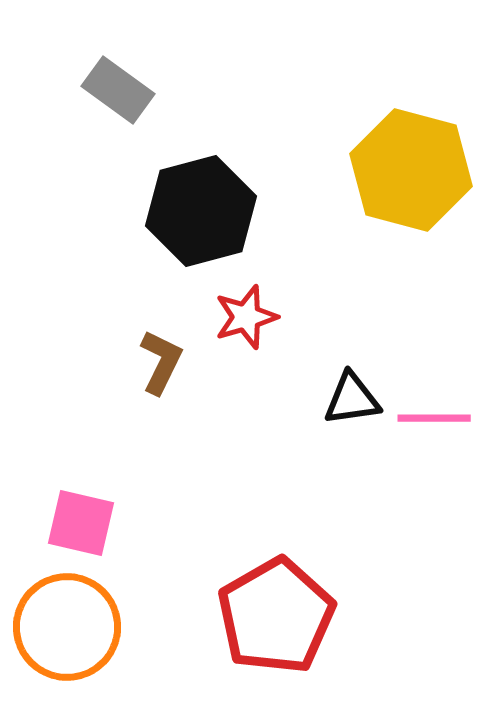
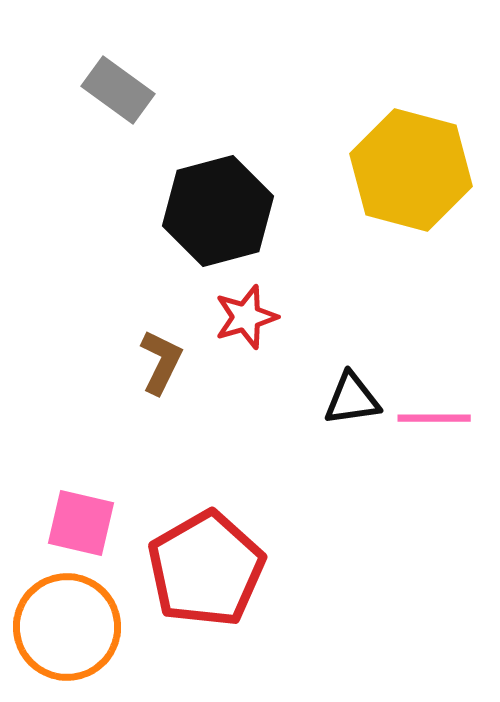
black hexagon: moved 17 px right
red pentagon: moved 70 px left, 47 px up
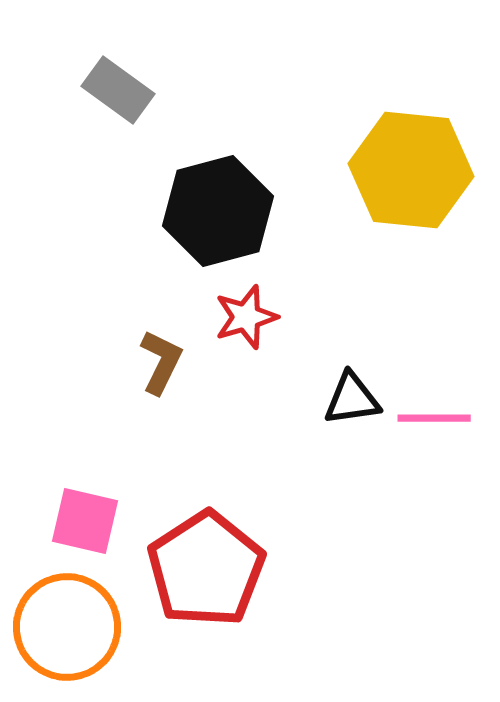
yellow hexagon: rotated 9 degrees counterclockwise
pink square: moved 4 px right, 2 px up
red pentagon: rotated 3 degrees counterclockwise
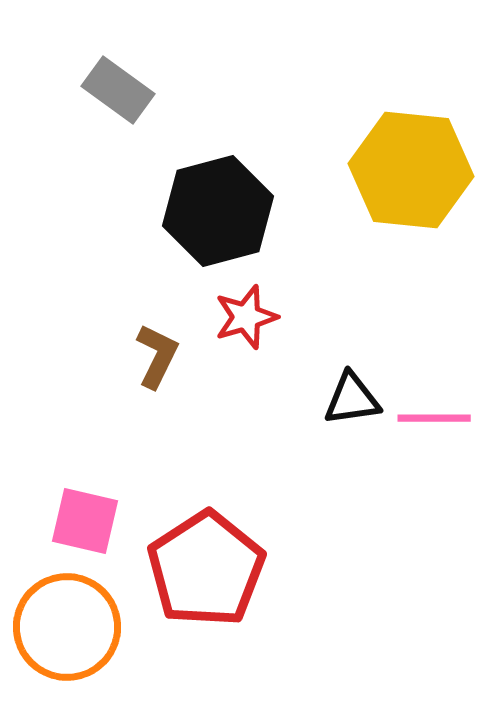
brown L-shape: moved 4 px left, 6 px up
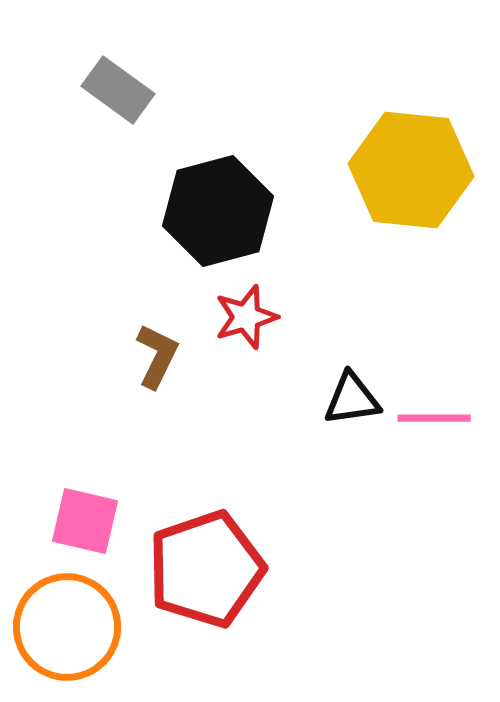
red pentagon: rotated 14 degrees clockwise
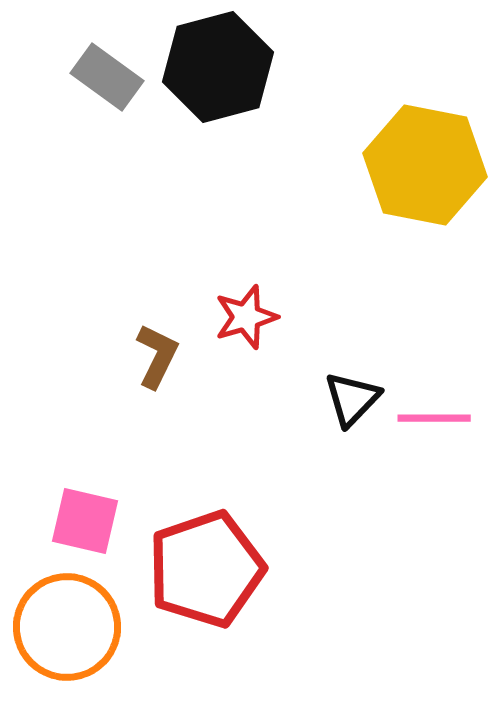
gray rectangle: moved 11 px left, 13 px up
yellow hexagon: moved 14 px right, 5 px up; rotated 5 degrees clockwise
black hexagon: moved 144 px up
black triangle: rotated 38 degrees counterclockwise
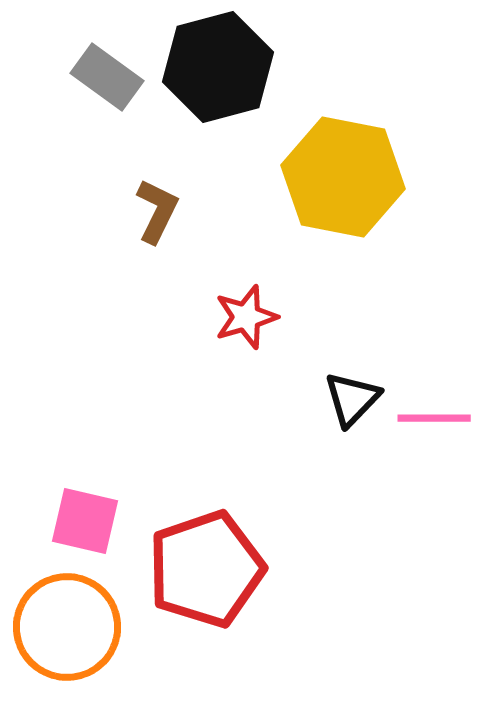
yellow hexagon: moved 82 px left, 12 px down
brown L-shape: moved 145 px up
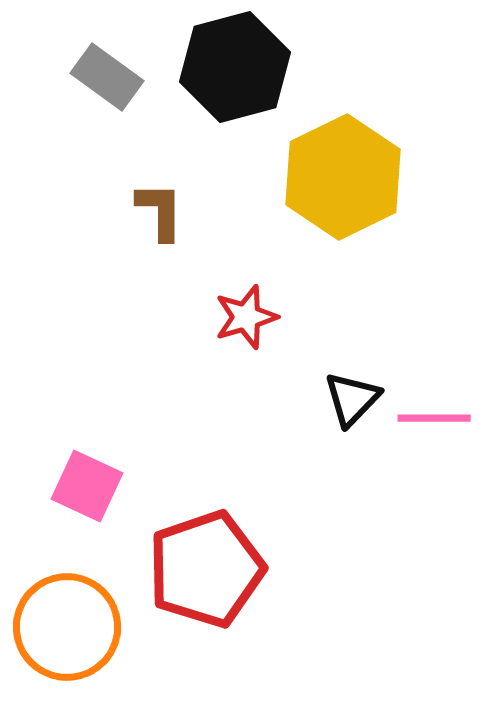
black hexagon: moved 17 px right
yellow hexagon: rotated 23 degrees clockwise
brown L-shape: moved 3 px right; rotated 26 degrees counterclockwise
pink square: moved 2 px right, 35 px up; rotated 12 degrees clockwise
